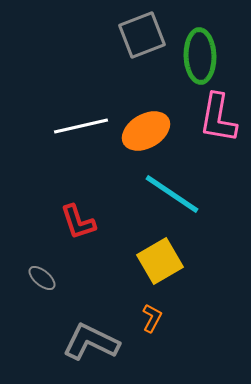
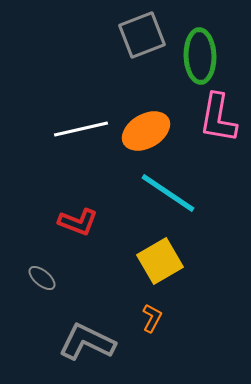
white line: moved 3 px down
cyan line: moved 4 px left, 1 px up
red L-shape: rotated 51 degrees counterclockwise
gray L-shape: moved 4 px left
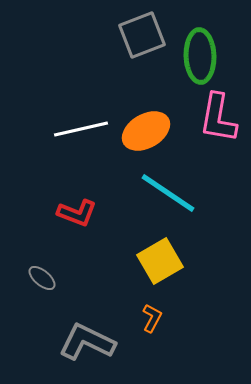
red L-shape: moved 1 px left, 9 px up
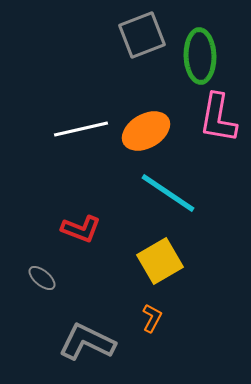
red L-shape: moved 4 px right, 16 px down
